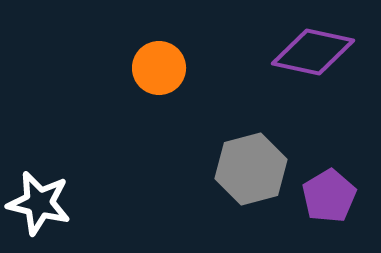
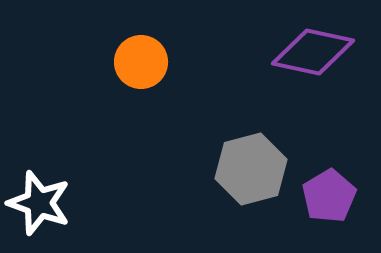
orange circle: moved 18 px left, 6 px up
white star: rotated 6 degrees clockwise
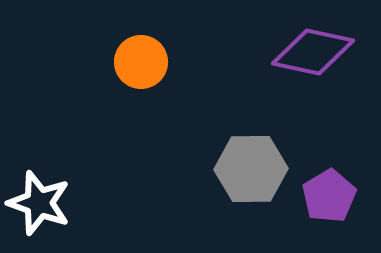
gray hexagon: rotated 14 degrees clockwise
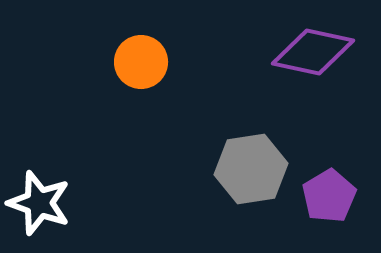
gray hexagon: rotated 8 degrees counterclockwise
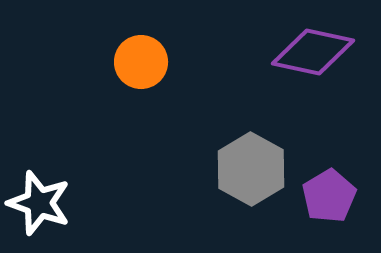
gray hexagon: rotated 22 degrees counterclockwise
